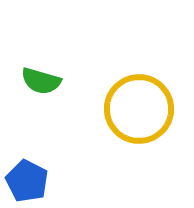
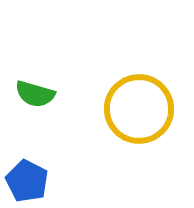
green semicircle: moved 6 px left, 13 px down
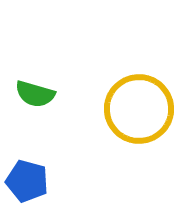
blue pentagon: rotated 12 degrees counterclockwise
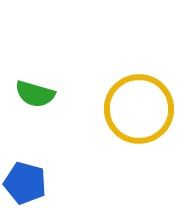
blue pentagon: moved 2 px left, 2 px down
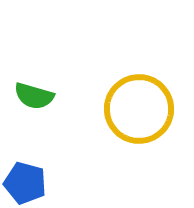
green semicircle: moved 1 px left, 2 px down
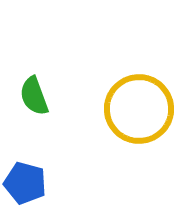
green semicircle: rotated 54 degrees clockwise
